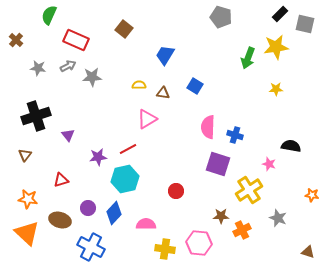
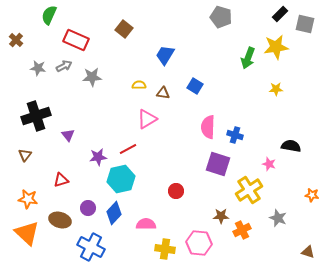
gray arrow at (68, 66): moved 4 px left
cyan hexagon at (125, 179): moved 4 px left
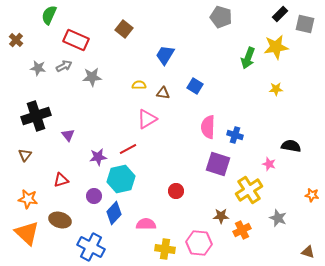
purple circle at (88, 208): moved 6 px right, 12 px up
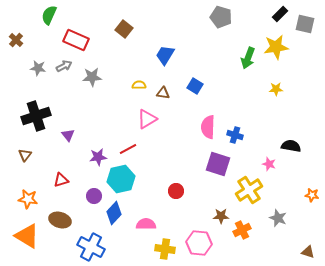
orange triangle at (27, 233): moved 3 px down; rotated 12 degrees counterclockwise
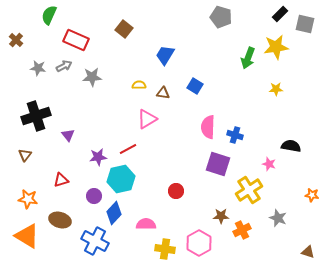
pink hexagon at (199, 243): rotated 25 degrees clockwise
blue cross at (91, 247): moved 4 px right, 6 px up
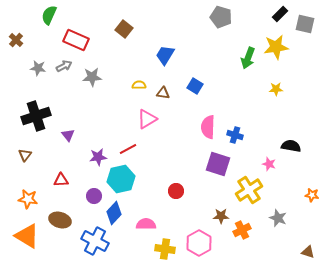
red triangle at (61, 180): rotated 14 degrees clockwise
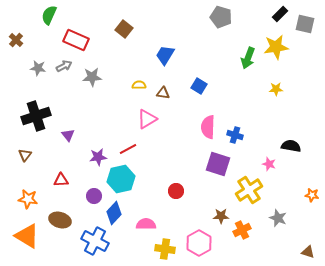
blue square at (195, 86): moved 4 px right
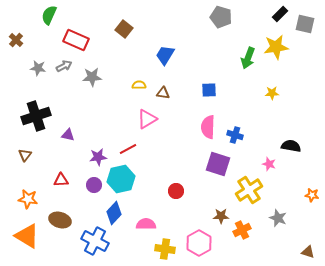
blue square at (199, 86): moved 10 px right, 4 px down; rotated 35 degrees counterclockwise
yellow star at (276, 89): moved 4 px left, 4 px down
purple triangle at (68, 135): rotated 40 degrees counterclockwise
purple circle at (94, 196): moved 11 px up
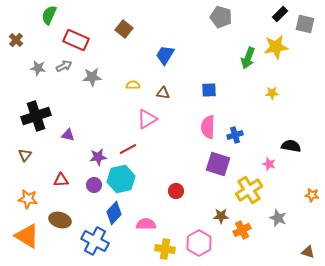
yellow semicircle at (139, 85): moved 6 px left
blue cross at (235, 135): rotated 35 degrees counterclockwise
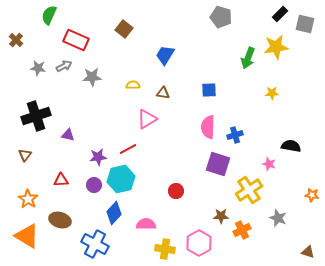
orange star at (28, 199): rotated 24 degrees clockwise
blue cross at (95, 241): moved 3 px down
